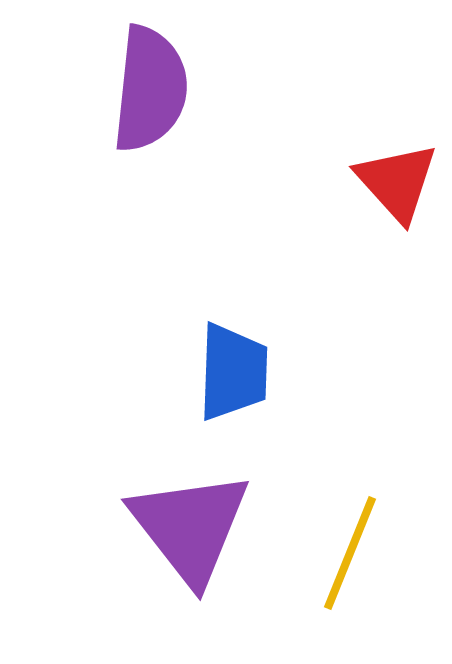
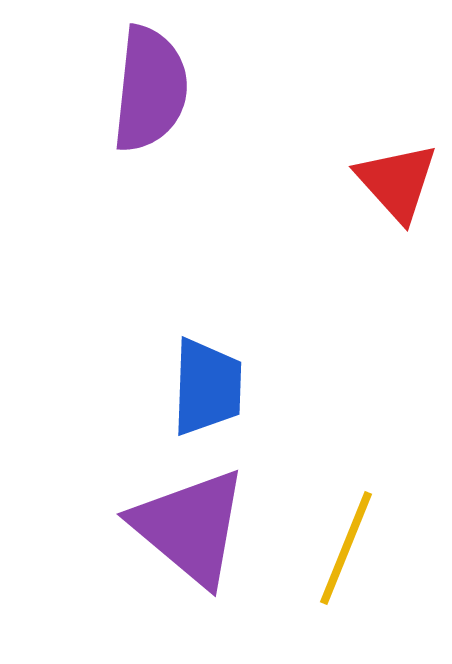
blue trapezoid: moved 26 px left, 15 px down
purple triangle: rotated 12 degrees counterclockwise
yellow line: moved 4 px left, 5 px up
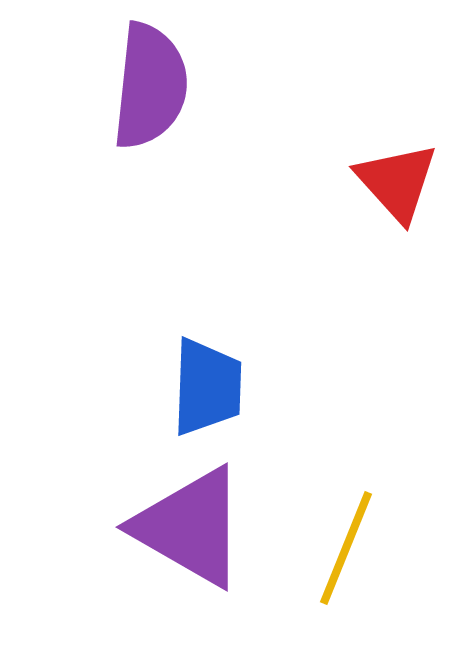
purple semicircle: moved 3 px up
purple triangle: rotated 10 degrees counterclockwise
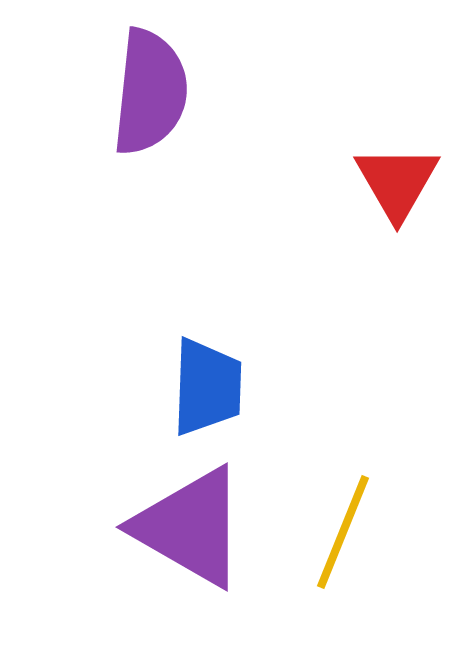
purple semicircle: moved 6 px down
red triangle: rotated 12 degrees clockwise
yellow line: moved 3 px left, 16 px up
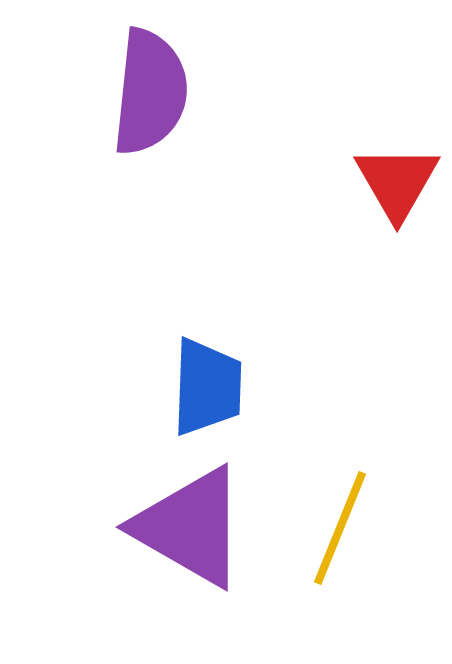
yellow line: moved 3 px left, 4 px up
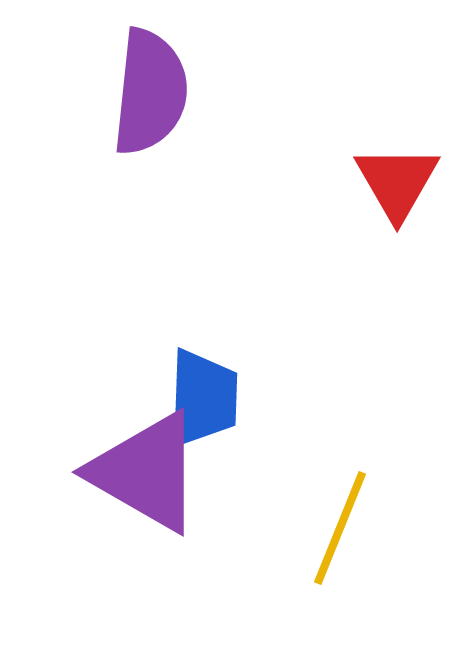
blue trapezoid: moved 4 px left, 11 px down
purple triangle: moved 44 px left, 55 px up
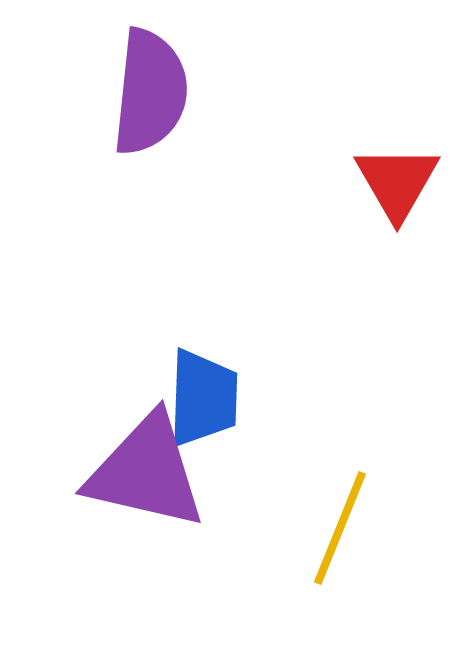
purple triangle: rotated 17 degrees counterclockwise
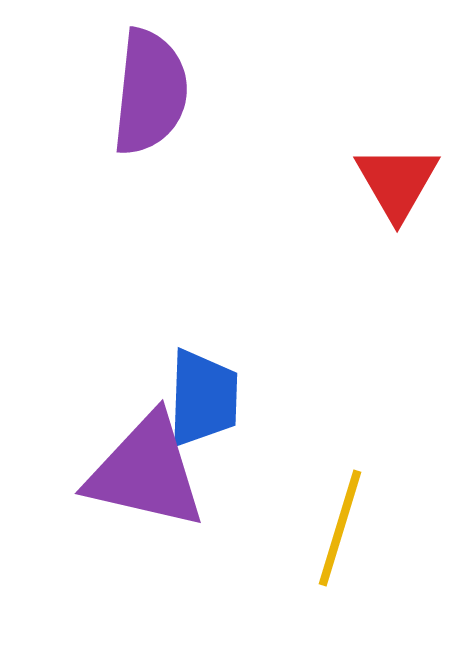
yellow line: rotated 5 degrees counterclockwise
